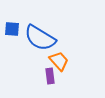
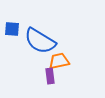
blue semicircle: moved 3 px down
orange trapezoid: rotated 60 degrees counterclockwise
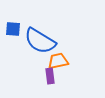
blue square: moved 1 px right
orange trapezoid: moved 1 px left
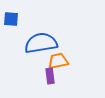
blue square: moved 2 px left, 10 px up
blue semicircle: moved 1 px right, 2 px down; rotated 140 degrees clockwise
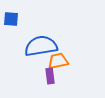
blue semicircle: moved 3 px down
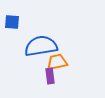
blue square: moved 1 px right, 3 px down
orange trapezoid: moved 1 px left, 1 px down
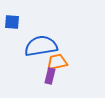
purple rectangle: rotated 21 degrees clockwise
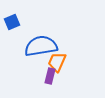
blue square: rotated 28 degrees counterclockwise
orange trapezoid: rotated 55 degrees counterclockwise
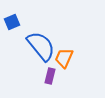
blue semicircle: rotated 60 degrees clockwise
orange trapezoid: moved 7 px right, 4 px up
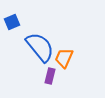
blue semicircle: moved 1 px left, 1 px down
